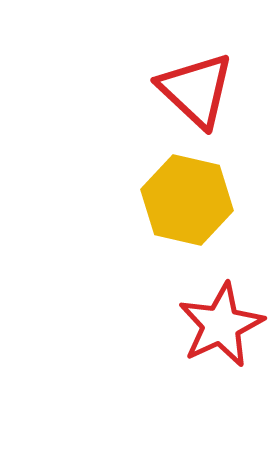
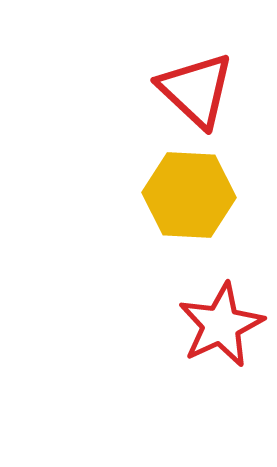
yellow hexagon: moved 2 px right, 5 px up; rotated 10 degrees counterclockwise
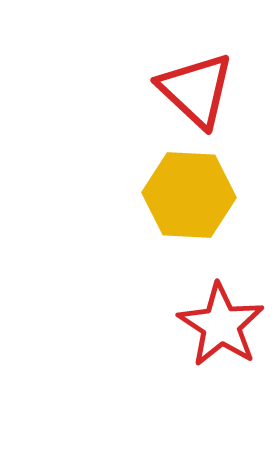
red star: rotated 14 degrees counterclockwise
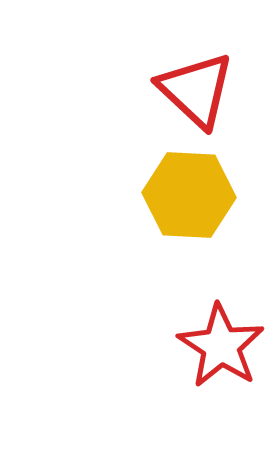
red star: moved 21 px down
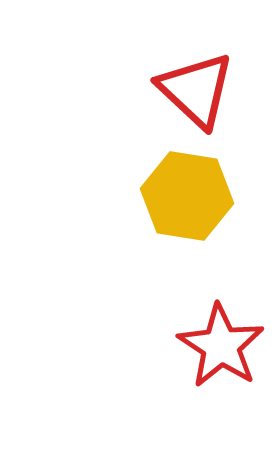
yellow hexagon: moved 2 px left, 1 px down; rotated 6 degrees clockwise
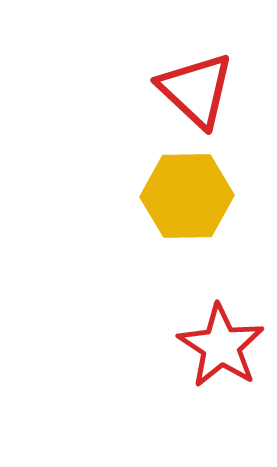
yellow hexagon: rotated 10 degrees counterclockwise
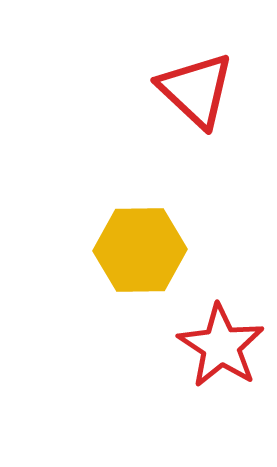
yellow hexagon: moved 47 px left, 54 px down
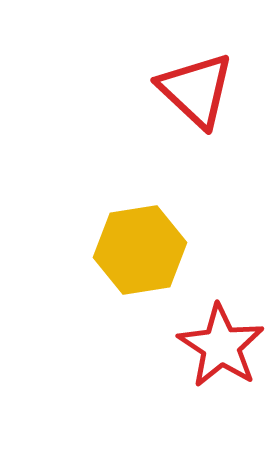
yellow hexagon: rotated 8 degrees counterclockwise
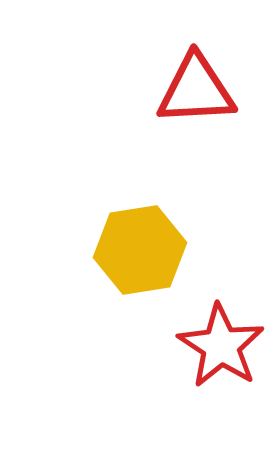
red triangle: rotated 46 degrees counterclockwise
